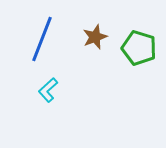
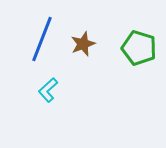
brown star: moved 12 px left, 7 px down
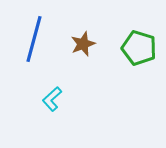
blue line: moved 8 px left; rotated 6 degrees counterclockwise
cyan L-shape: moved 4 px right, 9 px down
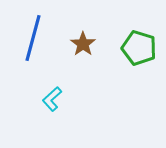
blue line: moved 1 px left, 1 px up
brown star: rotated 15 degrees counterclockwise
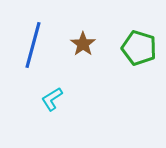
blue line: moved 7 px down
cyan L-shape: rotated 10 degrees clockwise
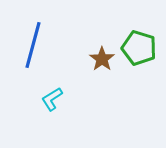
brown star: moved 19 px right, 15 px down
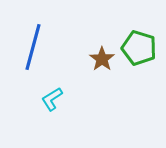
blue line: moved 2 px down
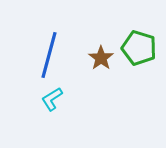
blue line: moved 16 px right, 8 px down
brown star: moved 1 px left, 1 px up
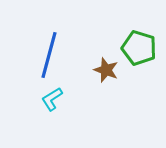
brown star: moved 5 px right, 12 px down; rotated 15 degrees counterclockwise
